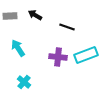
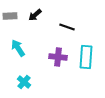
black arrow: rotated 72 degrees counterclockwise
cyan rectangle: moved 2 px down; rotated 65 degrees counterclockwise
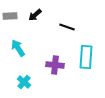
purple cross: moved 3 px left, 8 px down
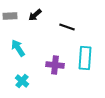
cyan rectangle: moved 1 px left, 1 px down
cyan cross: moved 2 px left, 1 px up
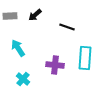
cyan cross: moved 1 px right, 2 px up
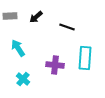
black arrow: moved 1 px right, 2 px down
